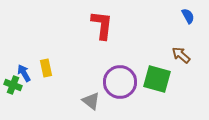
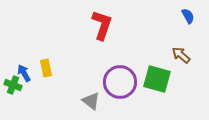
red L-shape: rotated 12 degrees clockwise
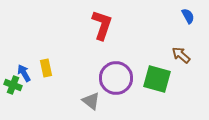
purple circle: moved 4 px left, 4 px up
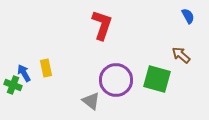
purple circle: moved 2 px down
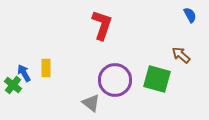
blue semicircle: moved 2 px right, 1 px up
yellow rectangle: rotated 12 degrees clockwise
purple circle: moved 1 px left
green cross: rotated 18 degrees clockwise
gray triangle: moved 2 px down
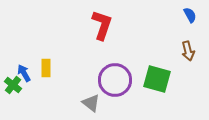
brown arrow: moved 7 px right, 4 px up; rotated 144 degrees counterclockwise
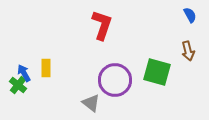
green square: moved 7 px up
green cross: moved 5 px right
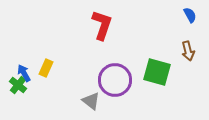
yellow rectangle: rotated 24 degrees clockwise
gray triangle: moved 2 px up
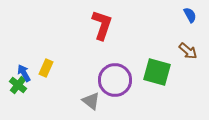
brown arrow: rotated 36 degrees counterclockwise
